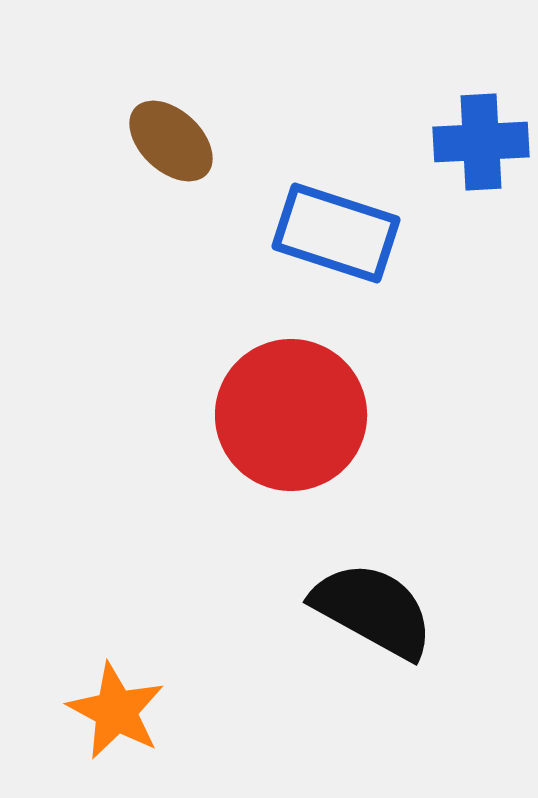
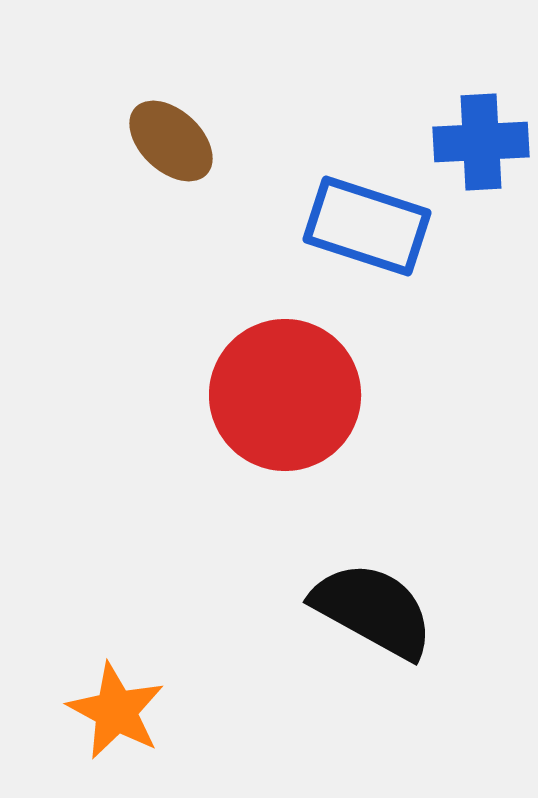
blue rectangle: moved 31 px right, 7 px up
red circle: moved 6 px left, 20 px up
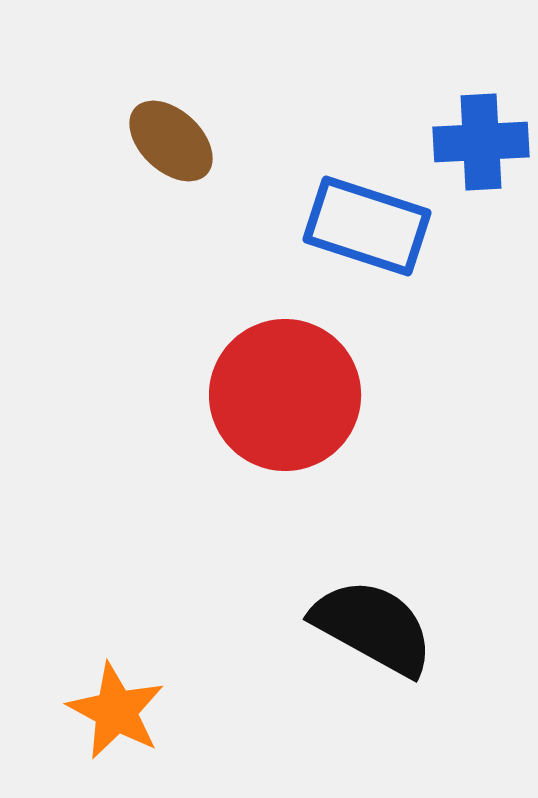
black semicircle: moved 17 px down
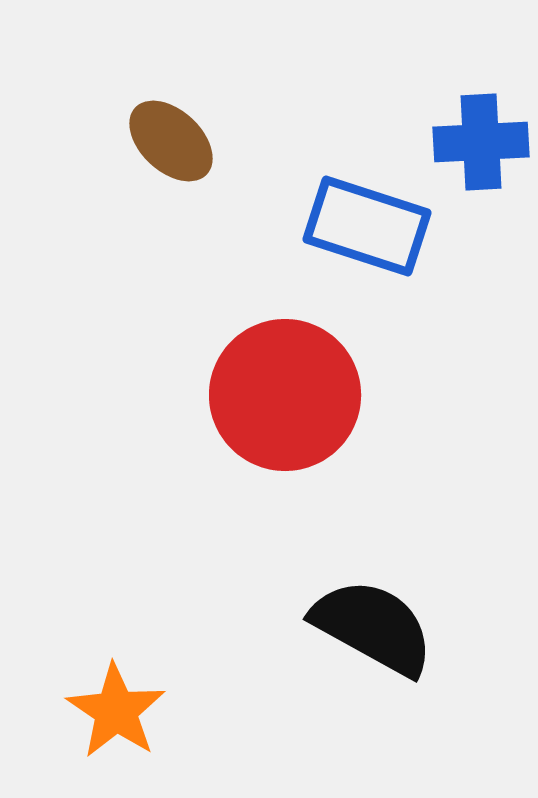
orange star: rotated 6 degrees clockwise
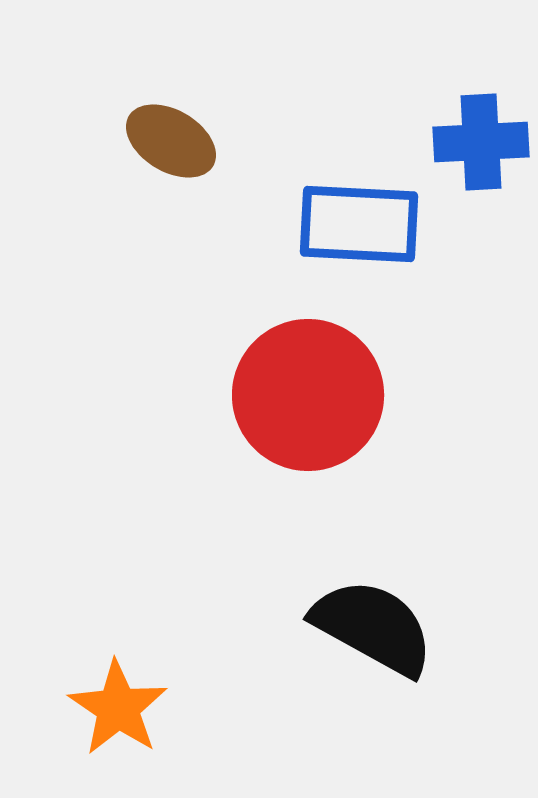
brown ellipse: rotated 12 degrees counterclockwise
blue rectangle: moved 8 px left, 2 px up; rotated 15 degrees counterclockwise
red circle: moved 23 px right
orange star: moved 2 px right, 3 px up
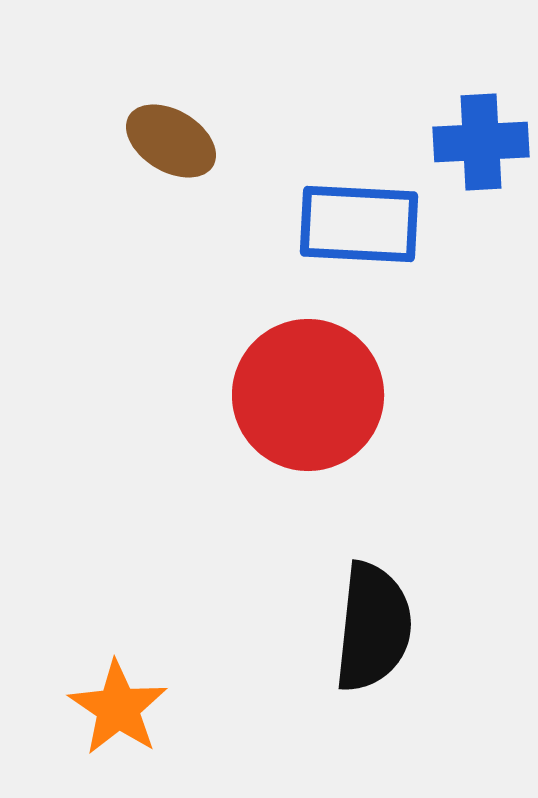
black semicircle: rotated 67 degrees clockwise
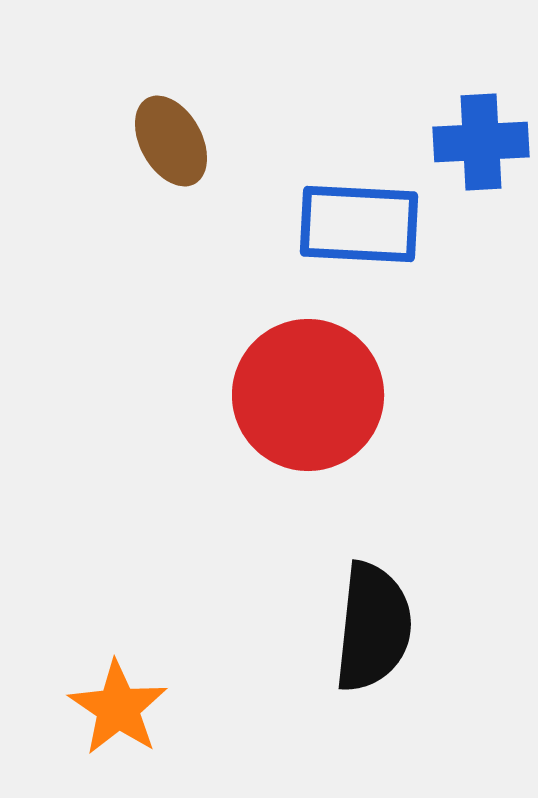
brown ellipse: rotated 30 degrees clockwise
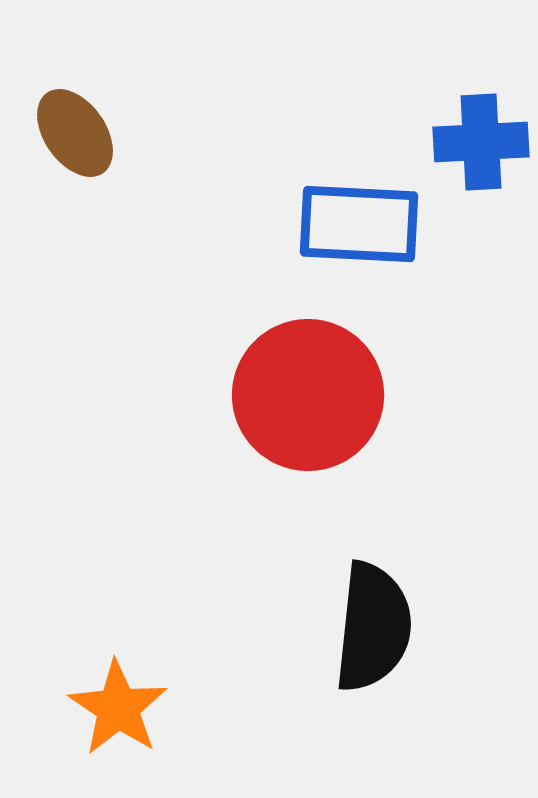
brown ellipse: moved 96 px left, 8 px up; rotated 6 degrees counterclockwise
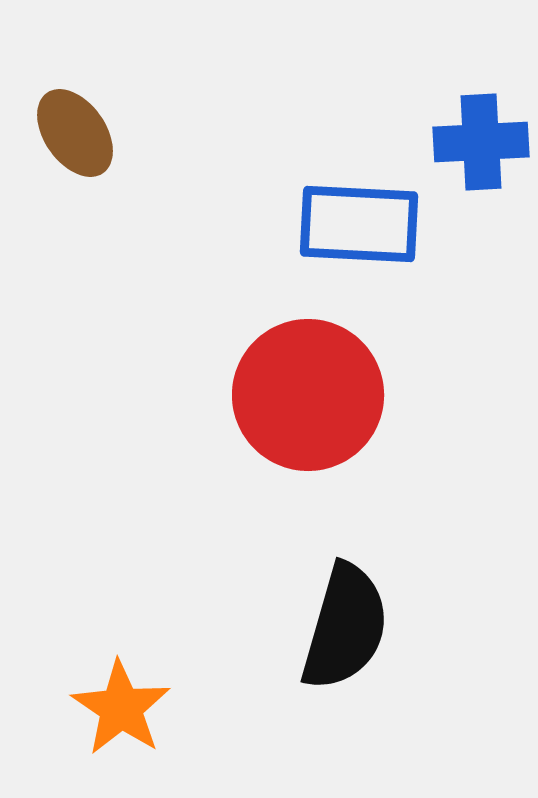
black semicircle: moved 28 px left; rotated 10 degrees clockwise
orange star: moved 3 px right
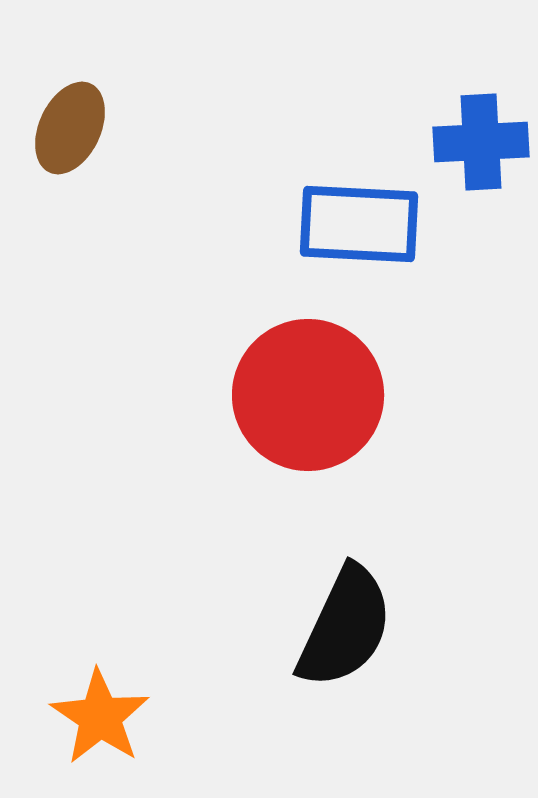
brown ellipse: moved 5 px left, 5 px up; rotated 60 degrees clockwise
black semicircle: rotated 9 degrees clockwise
orange star: moved 21 px left, 9 px down
